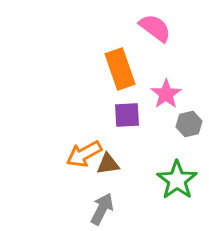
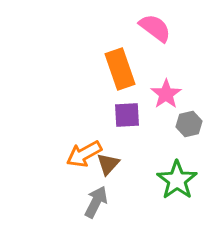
brown triangle: rotated 40 degrees counterclockwise
gray arrow: moved 6 px left, 7 px up
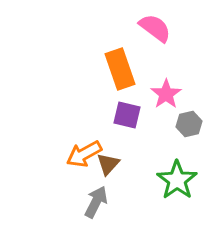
purple square: rotated 16 degrees clockwise
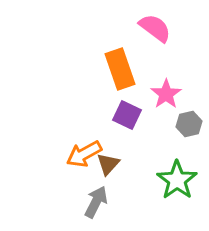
purple square: rotated 12 degrees clockwise
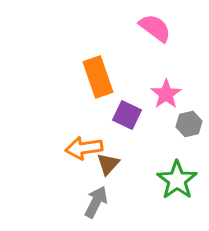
orange rectangle: moved 22 px left, 8 px down
orange arrow: moved 6 px up; rotated 21 degrees clockwise
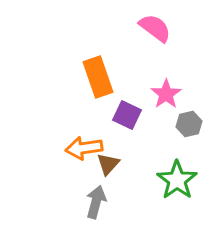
gray arrow: rotated 12 degrees counterclockwise
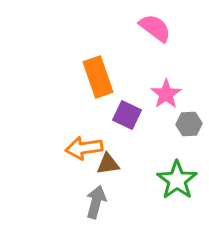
gray hexagon: rotated 10 degrees clockwise
brown triangle: rotated 40 degrees clockwise
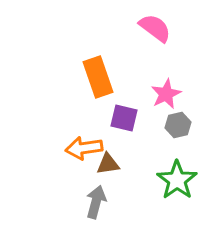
pink star: rotated 8 degrees clockwise
purple square: moved 3 px left, 3 px down; rotated 12 degrees counterclockwise
gray hexagon: moved 11 px left, 1 px down; rotated 10 degrees counterclockwise
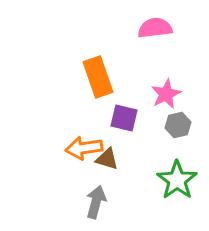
pink semicircle: rotated 44 degrees counterclockwise
brown triangle: moved 1 px left, 5 px up; rotated 25 degrees clockwise
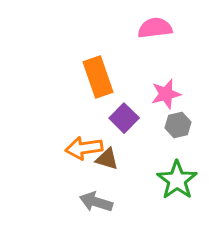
pink star: rotated 12 degrees clockwise
purple square: rotated 32 degrees clockwise
gray arrow: rotated 88 degrees counterclockwise
